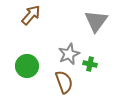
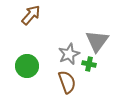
gray triangle: moved 1 px right, 20 px down
green cross: moved 1 px left
brown semicircle: moved 3 px right
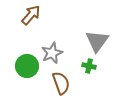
gray star: moved 17 px left, 1 px up
green cross: moved 2 px down
brown semicircle: moved 6 px left, 1 px down
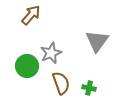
gray star: moved 1 px left
green cross: moved 22 px down
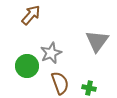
brown semicircle: moved 1 px left
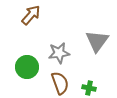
gray star: moved 8 px right; rotated 15 degrees clockwise
green circle: moved 1 px down
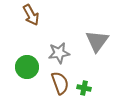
brown arrow: rotated 110 degrees clockwise
green cross: moved 5 px left
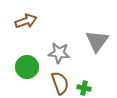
brown arrow: moved 5 px left, 6 px down; rotated 80 degrees counterclockwise
gray star: rotated 15 degrees clockwise
